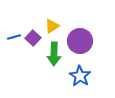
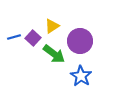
green arrow: rotated 55 degrees counterclockwise
blue star: moved 1 px right
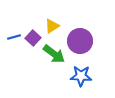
blue star: rotated 30 degrees counterclockwise
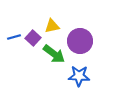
yellow triangle: rotated 21 degrees clockwise
blue star: moved 2 px left
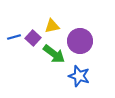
blue star: rotated 15 degrees clockwise
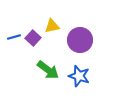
purple circle: moved 1 px up
green arrow: moved 6 px left, 16 px down
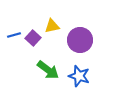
blue line: moved 2 px up
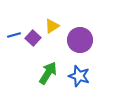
yellow triangle: rotated 21 degrees counterclockwise
green arrow: moved 3 px down; rotated 95 degrees counterclockwise
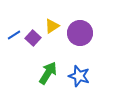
blue line: rotated 16 degrees counterclockwise
purple circle: moved 7 px up
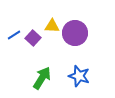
yellow triangle: rotated 35 degrees clockwise
purple circle: moved 5 px left
green arrow: moved 6 px left, 5 px down
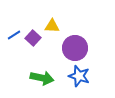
purple circle: moved 15 px down
green arrow: rotated 70 degrees clockwise
